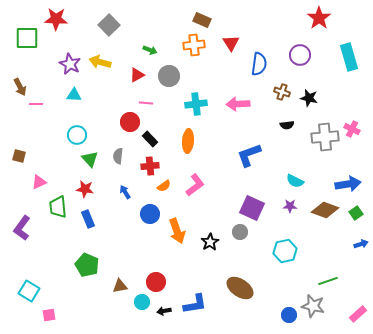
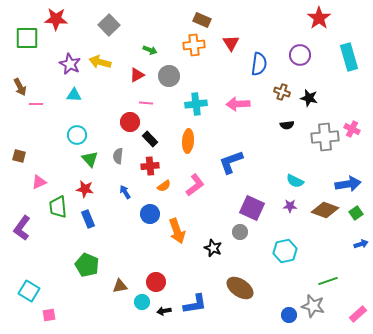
blue L-shape at (249, 155): moved 18 px left, 7 px down
black star at (210, 242): moved 3 px right, 6 px down; rotated 18 degrees counterclockwise
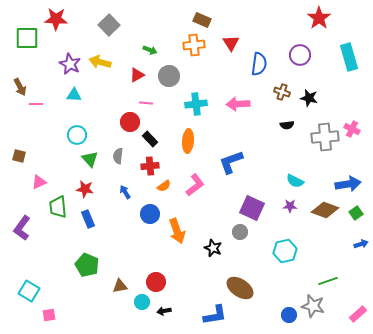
blue L-shape at (195, 304): moved 20 px right, 11 px down
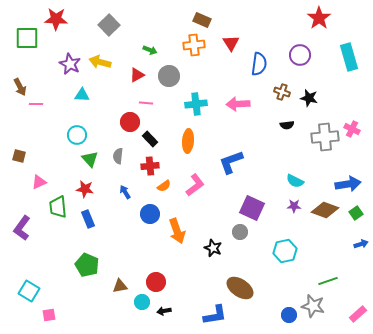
cyan triangle at (74, 95): moved 8 px right
purple star at (290, 206): moved 4 px right
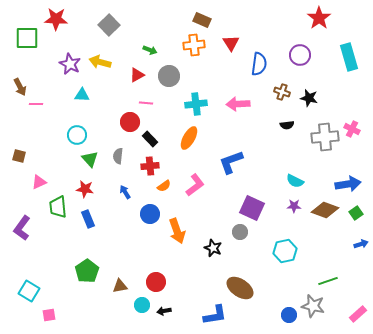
orange ellipse at (188, 141): moved 1 px right, 3 px up; rotated 25 degrees clockwise
green pentagon at (87, 265): moved 6 px down; rotated 15 degrees clockwise
cyan circle at (142, 302): moved 3 px down
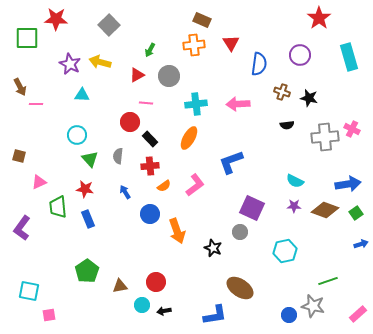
green arrow at (150, 50): rotated 96 degrees clockwise
cyan square at (29, 291): rotated 20 degrees counterclockwise
